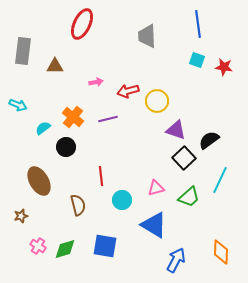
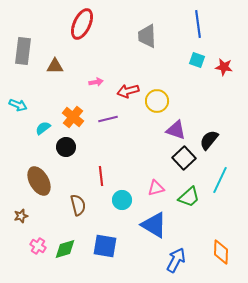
black semicircle: rotated 15 degrees counterclockwise
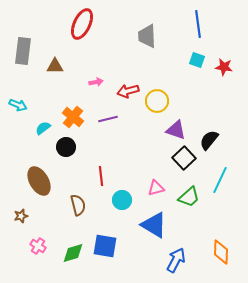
green diamond: moved 8 px right, 4 px down
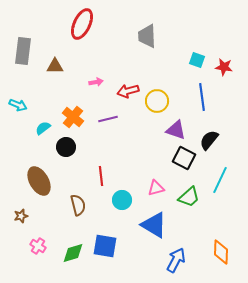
blue line: moved 4 px right, 73 px down
black square: rotated 20 degrees counterclockwise
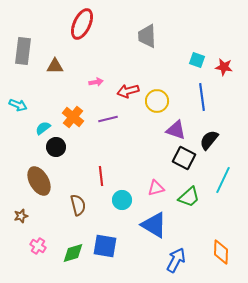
black circle: moved 10 px left
cyan line: moved 3 px right
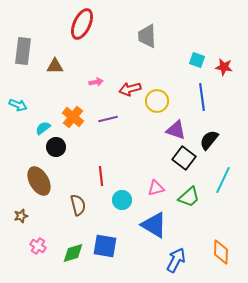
red arrow: moved 2 px right, 2 px up
black square: rotated 10 degrees clockwise
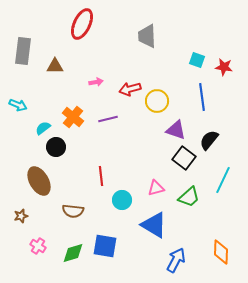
brown semicircle: moved 5 px left, 6 px down; rotated 110 degrees clockwise
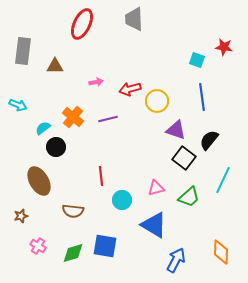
gray trapezoid: moved 13 px left, 17 px up
red star: moved 20 px up
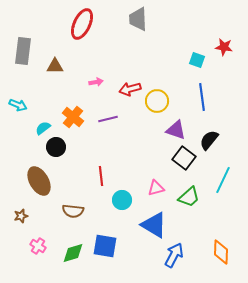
gray trapezoid: moved 4 px right
blue arrow: moved 2 px left, 5 px up
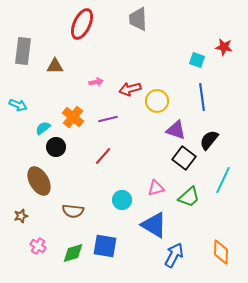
red line: moved 2 px right, 20 px up; rotated 48 degrees clockwise
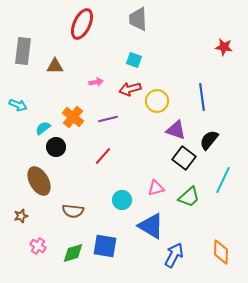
cyan square: moved 63 px left
blue triangle: moved 3 px left, 1 px down
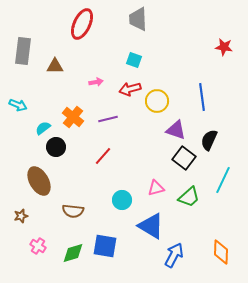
black semicircle: rotated 15 degrees counterclockwise
